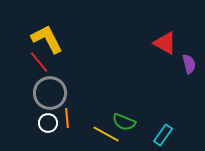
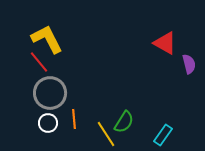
orange line: moved 7 px right, 1 px down
green semicircle: rotated 80 degrees counterclockwise
yellow line: rotated 28 degrees clockwise
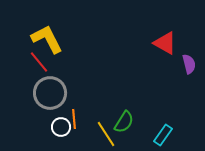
white circle: moved 13 px right, 4 px down
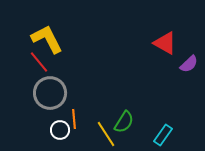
purple semicircle: rotated 60 degrees clockwise
white circle: moved 1 px left, 3 px down
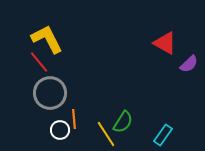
green semicircle: moved 1 px left
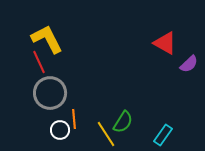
red line: rotated 15 degrees clockwise
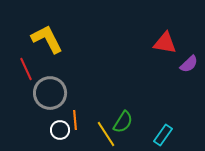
red triangle: rotated 20 degrees counterclockwise
red line: moved 13 px left, 7 px down
orange line: moved 1 px right, 1 px down
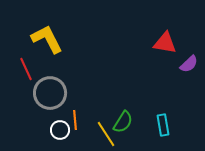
cyan rectangle: moved 10 px up; rotated 45 degrees counterclockwise
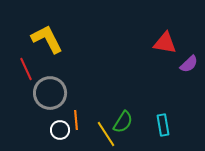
orange line: moved 1 px right
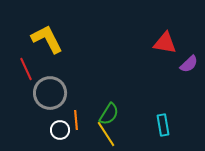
green semicircle: moved 14 px left, 8 px up
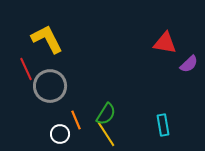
gray circle: moved 7 px up
green semicircle: moved 3 px left
orange line: rotated 18 degrees counterclockwise
white circle: moved 4 px down
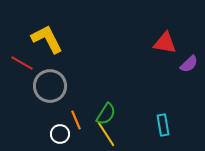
red line: moved 4 px left, 6 px up; rotated 35 degrees counterclockwise
